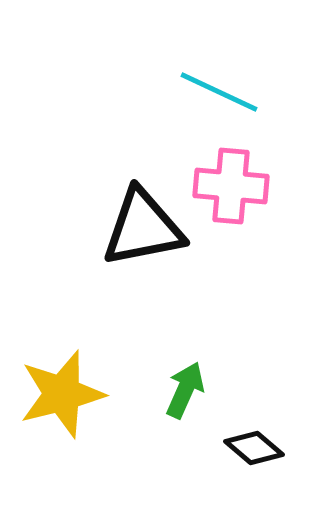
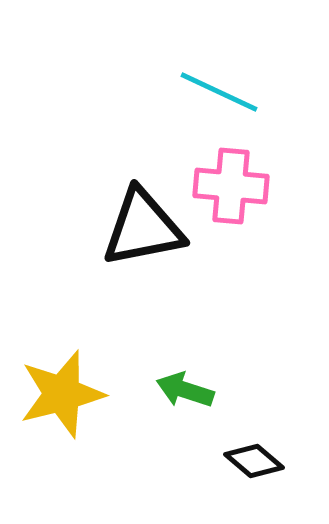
green arrow: rotated 96 degrees counterclockwise
black diamond: moved 13 px down
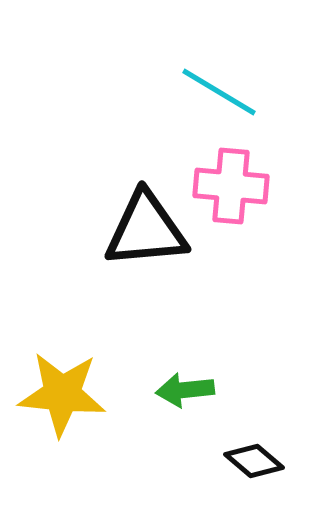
cyan line: rotated 6 degrees clockwise
black triangle: moved 3 px right, 2 px down; rotated 6 degrees clockwise
green arrow: rotated 24 degrees counterclockwise
yellow star: rotated 20 degrees clockwise
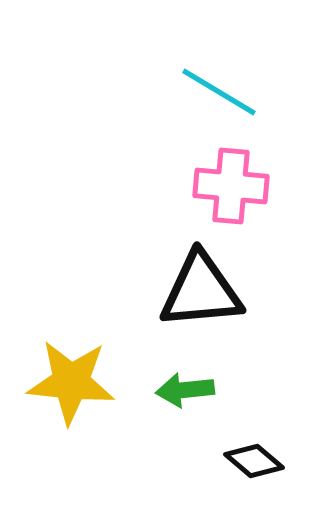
black triangle: moved 55 px right, 61 px down
yellow star: moved 9 px right, 12 px up
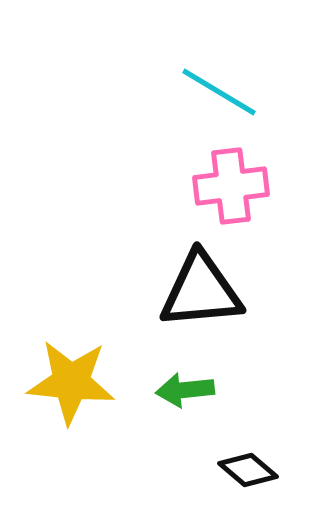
pink cross: rotated 12 degrees counterclockwise
black diamond: moved 6 px left, 9 px down
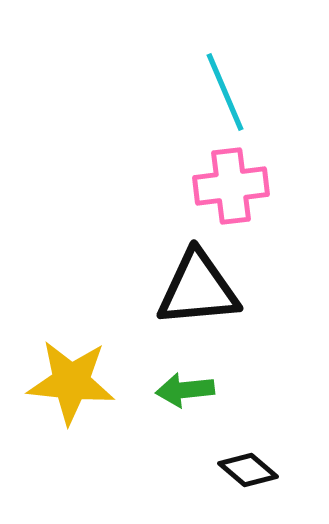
cyan line: moved 6 px right; rotated 36 degrees clockwise
black triangle: moved 3 px left, 2 px up
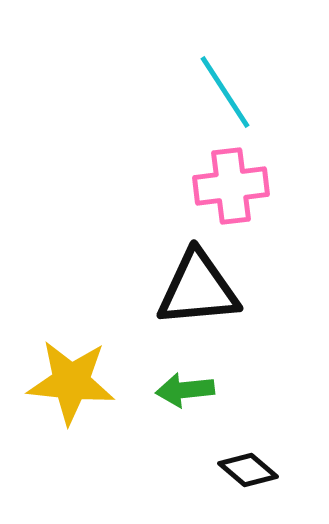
cyan line: rotated 10 degrees counterclockwise
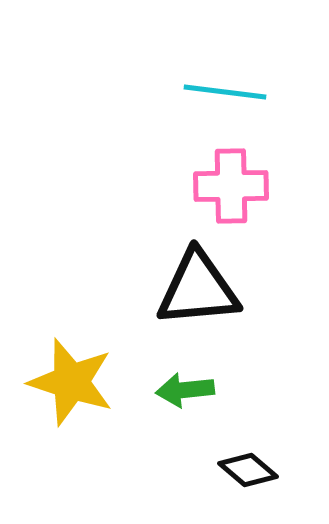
cyan line: rotated 50 degrees counterclockwise
pink cross: rotated 6 degrees clockwise
yellow star: rotated 12 degrees clockwise
